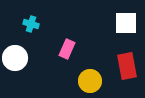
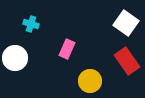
white square: rotated 35 degrees clockwise
red rectangle: moved 5 px up; rotated 24 degrees counterclockwise
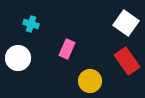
white circle: moved 3 px right
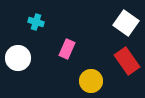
cyan cross: moved 5 px right, 2 px up
yellow circle: moved 1 px right
